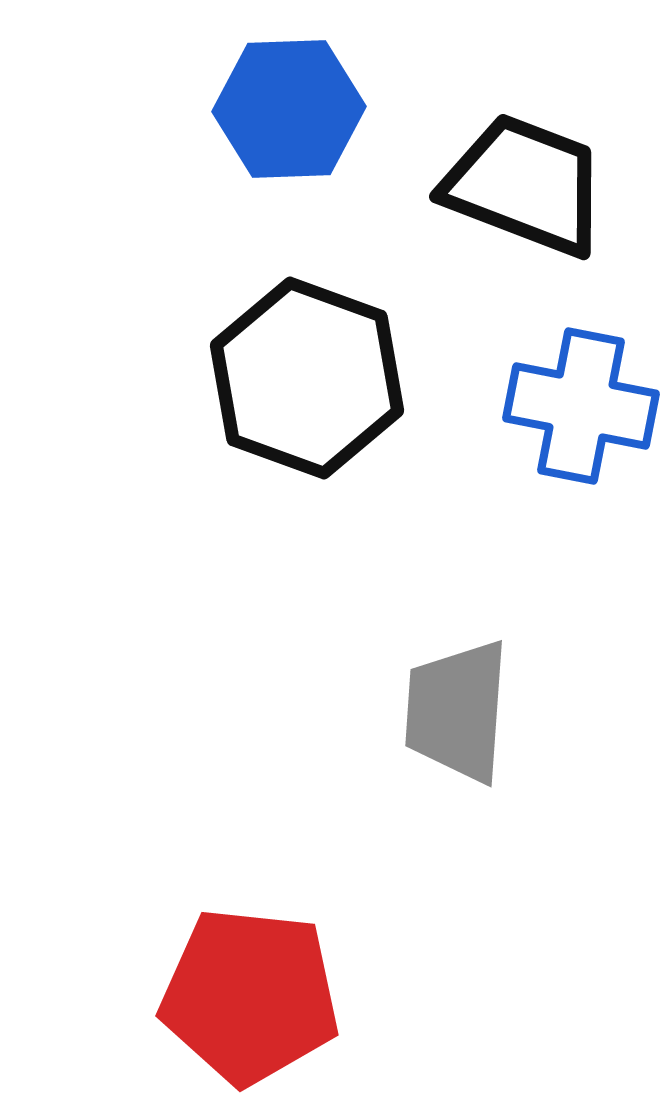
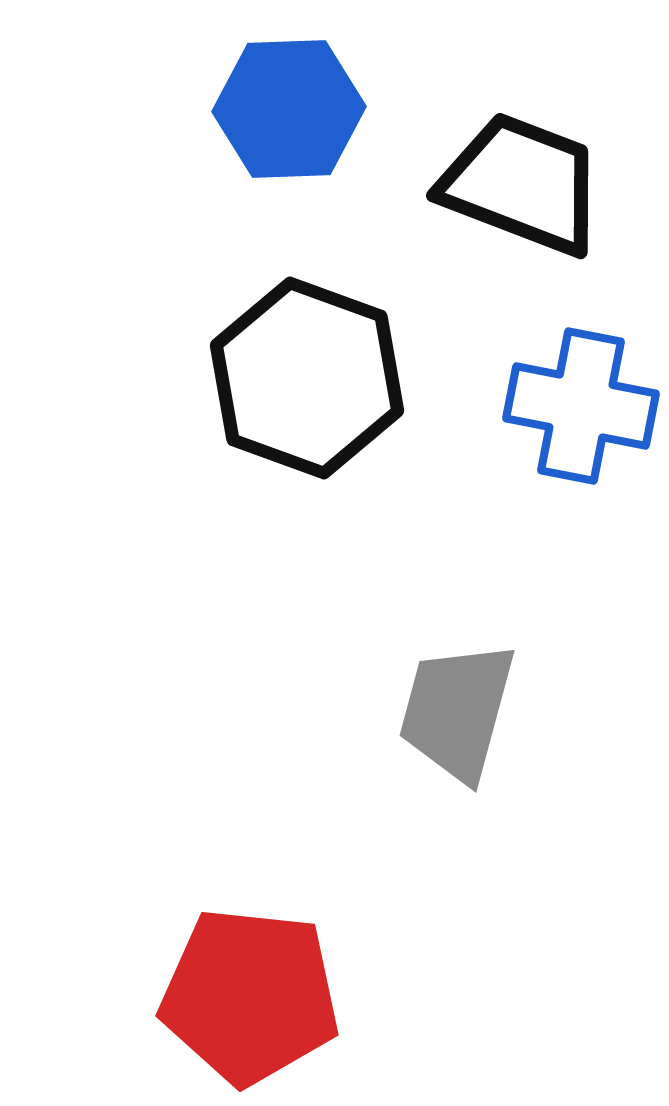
black trapezoid: moved 3 px left, 1 px up
gray trapezoid: rotated 11 degrees clockwise
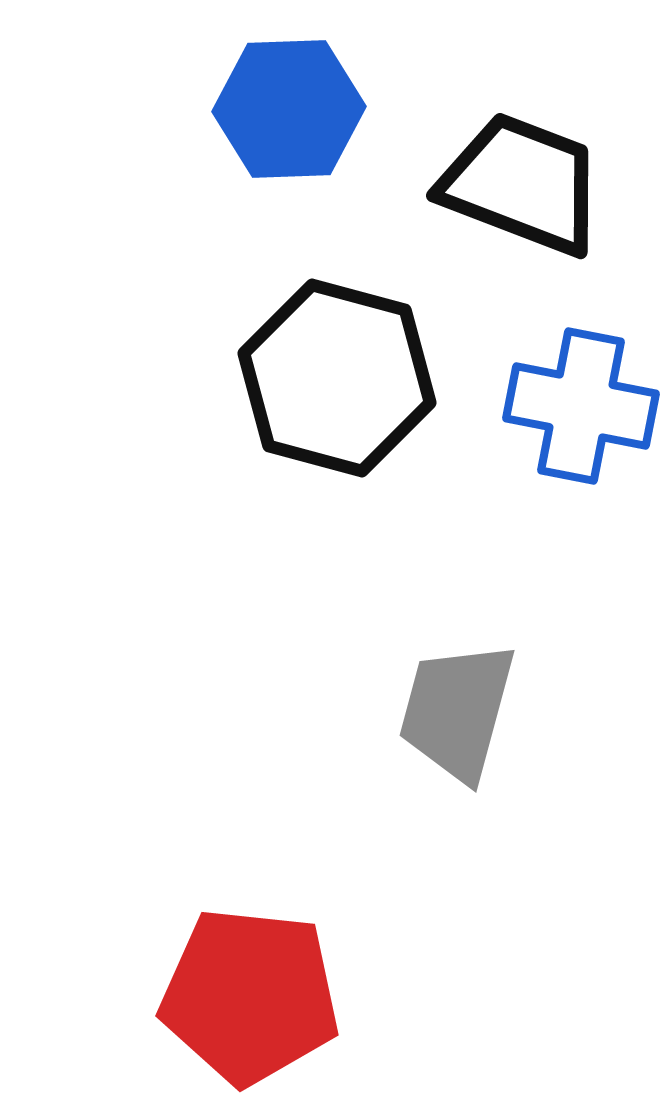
black hexagon: moved 30 px right; rotated 5 degrees counterclockwise
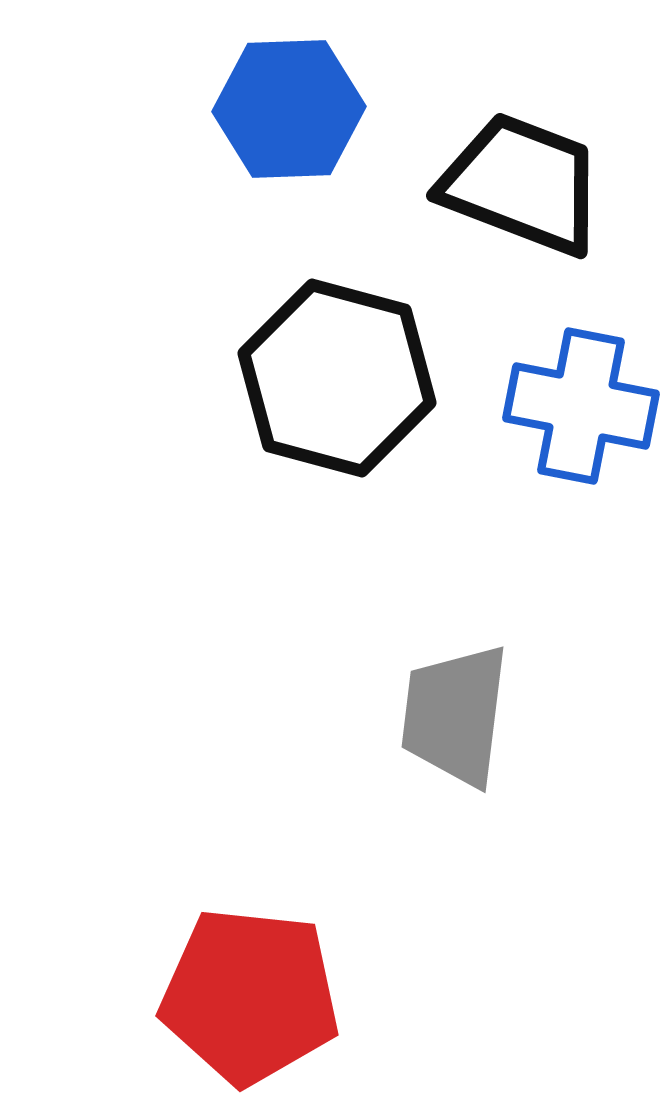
gray trapezoid: moved 2 px left, 4 px down; rotated 8 degrees counterclockwise
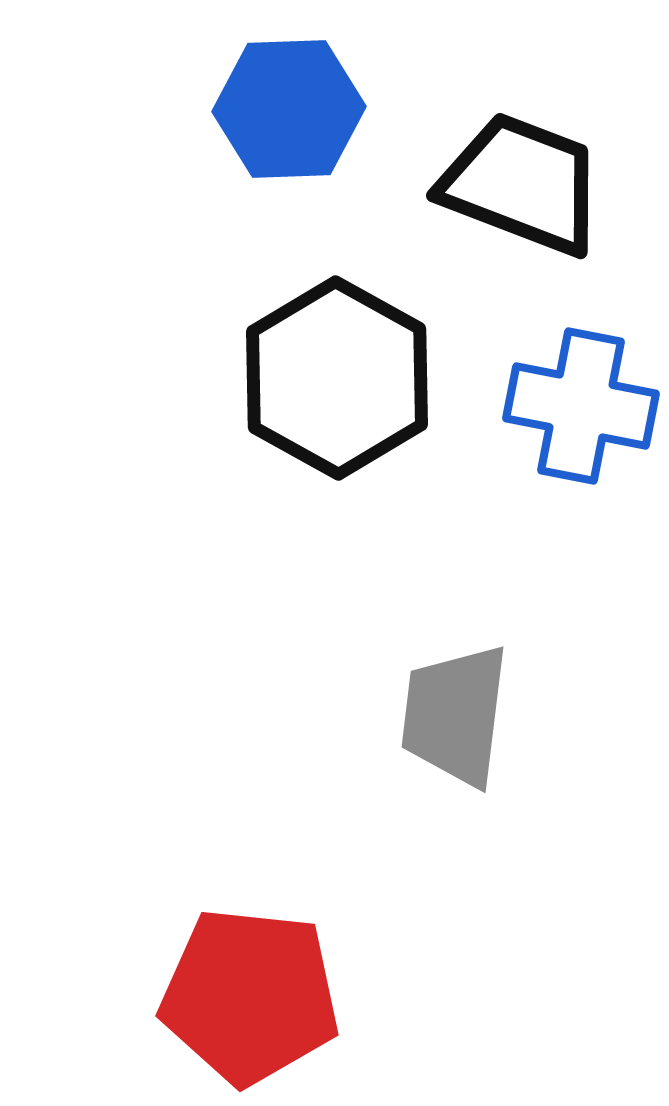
black hexagon: rotated 14 degrees clockwise
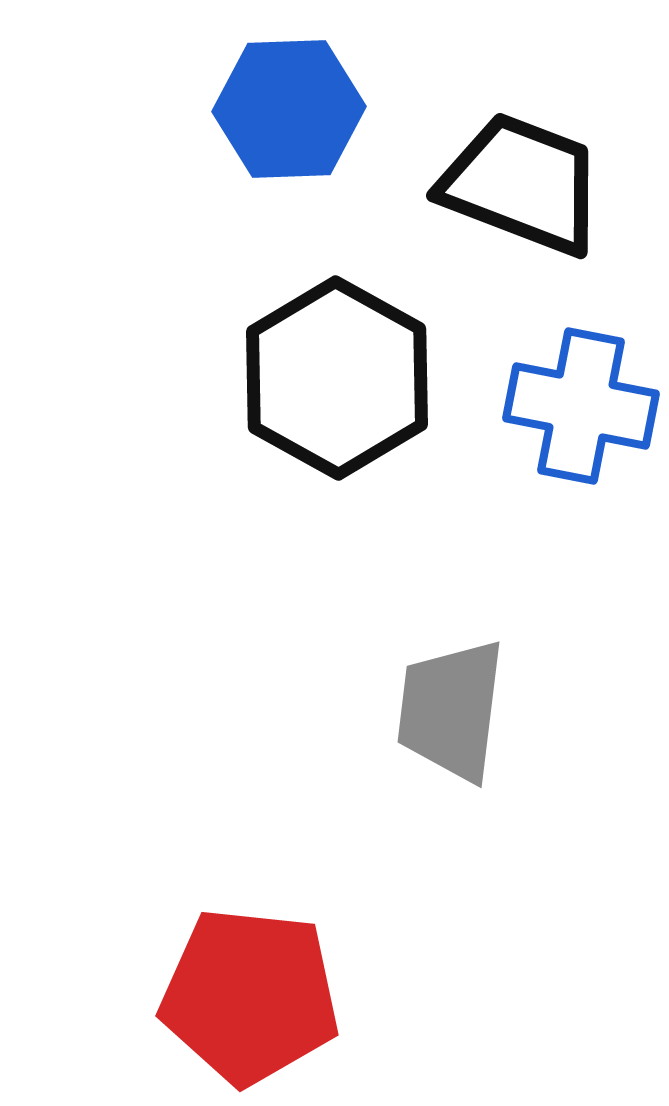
gray trapezoid: moved 4 px left, 5 px up
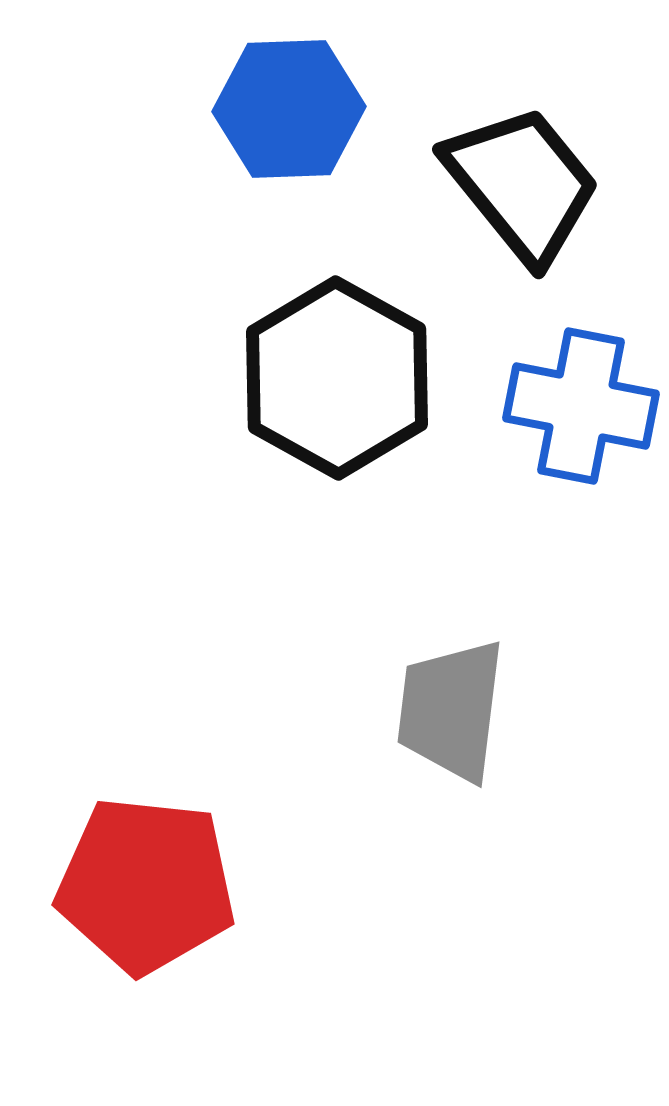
black trapezoid: rotated 30 degrees clockwise
red pentagon: moved 104 px left, 111 px up
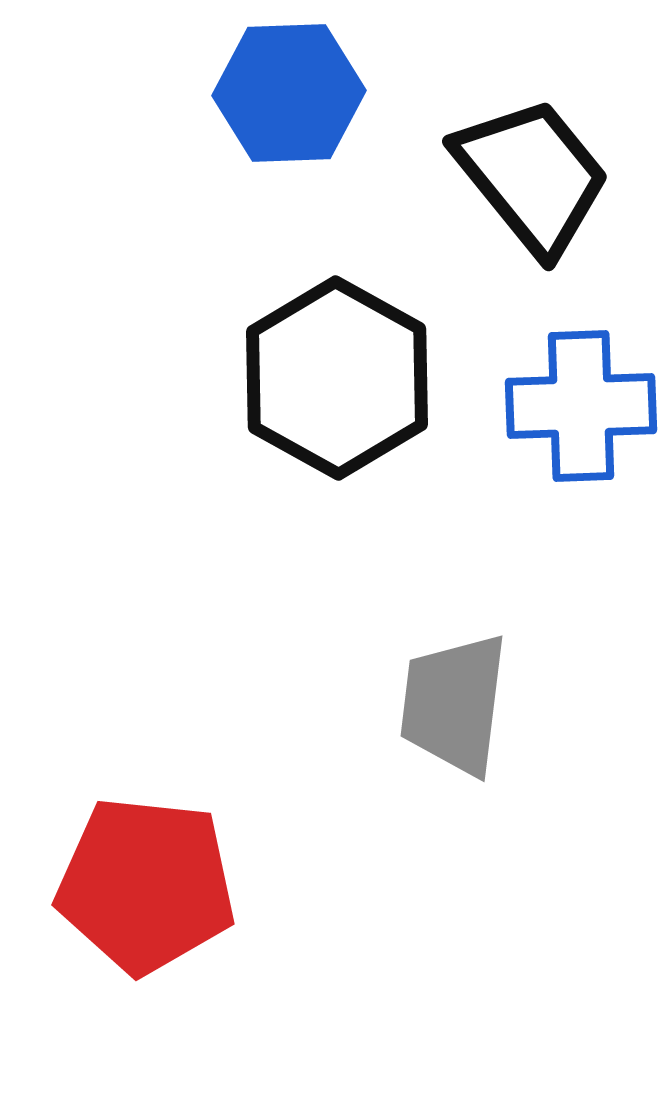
blue hexagon: moved 16 px up
black trapezoid: moved 10 px right, 8 px up
blue cross: rotated 13 degrees counterclockwise
gray trapezoid: moved 3 px right, 6 px up
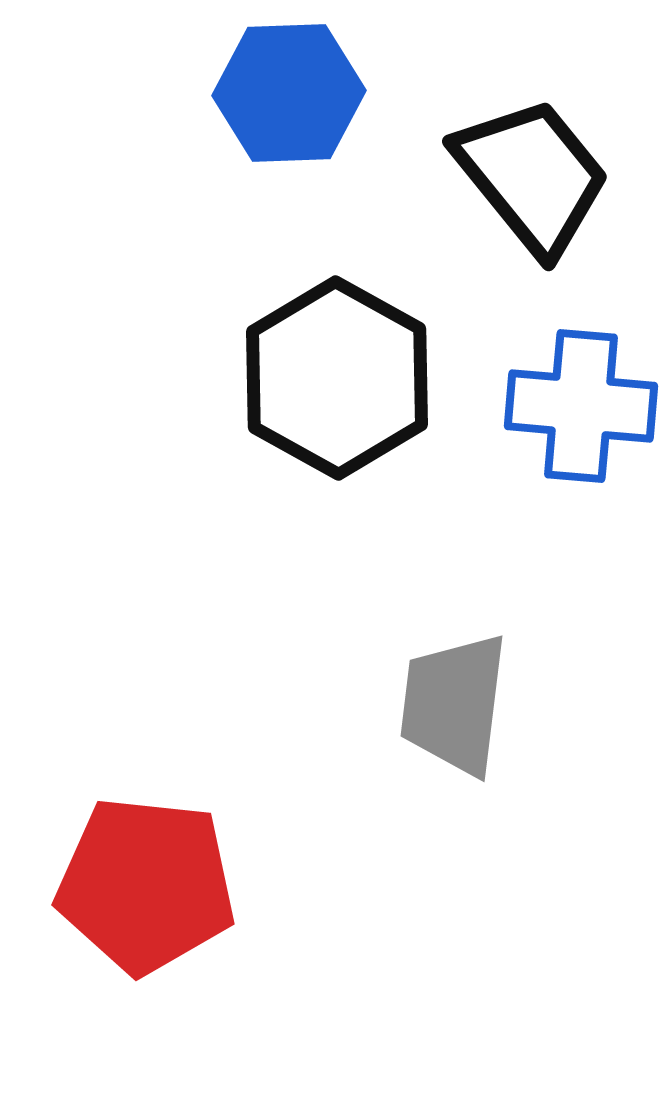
blue cross: rotated 7 degrees clockwise
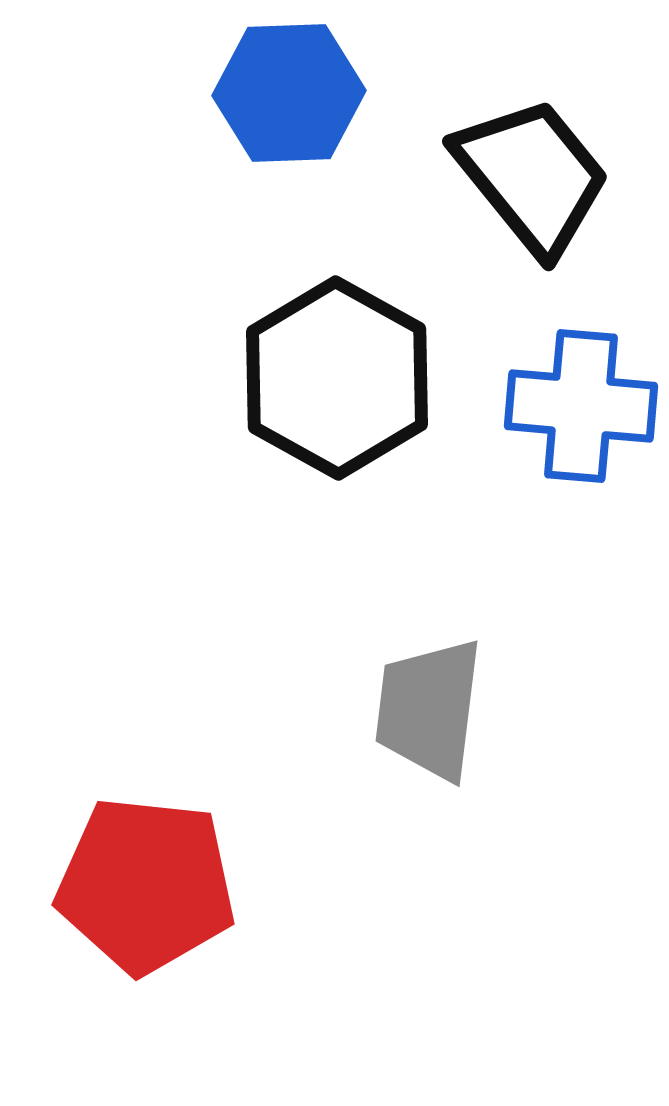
gray trapezoid: moved 25 px left, 5 px down
